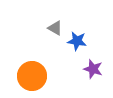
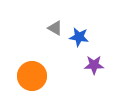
blue star: moved 2 px right, 4 px up
purple star: moved 1 px right, 4 px up; rotated 18 degrees counterclockwise
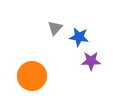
gray triangle: rotated 42 degrees clockwise
purple star: moved 3 px left, 4 px up
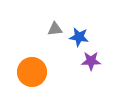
gray triangle: moved 1 px down; rotated 42 degrees clockwise
orange circle: moved 4 px up
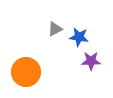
gray triangle: rotated 21 degrees counterclockwise
orange circle: moved 6 px left
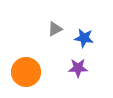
blue star: moved 5 px right, 1 px down
purple star: moved 13 px left, 7 px down
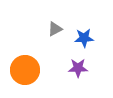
blue star: rotated 12 degrees counterclockwise
orange circle: moved 1 px left, 2 px up
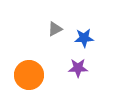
orange circle: moved 4 px right, 5 px down
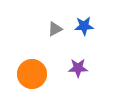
blue star: moved 12 px up
orange circle: moved 3 px right, 1 px up
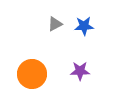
gray triangle: moved 5 px up
purple star: moved 2 px right, 3 px down
